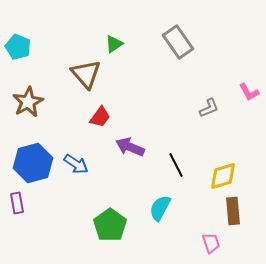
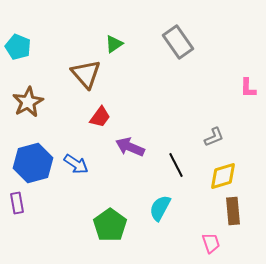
pink L-shape: moved 1 px left, 4 px up; rotated 30 degrees clockwise
gray L-shape: moved 5 px right, 29 px down
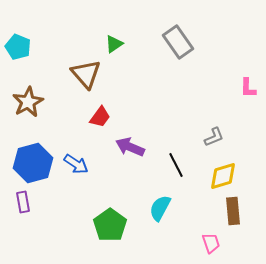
purple rectangle: moved 6 px right, 1 px up
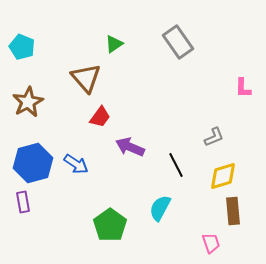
cyan pentagon: moved 4 px right
brown triangle: moved 4 px down
pink L-shape: moved 5 px left
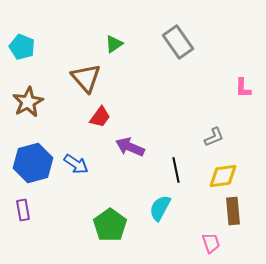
black line: moved 5 px down; rotated 15 degrees clockwise
yellow diamond: rotated 8 degrees clockwise
purple rectangle: moved 8 px down
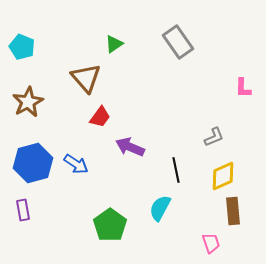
yellow diamond: rotated 16 degrees counterclockwise
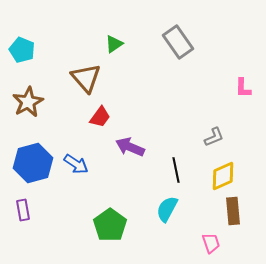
cyan pentagon: moved 3 px down
cyan semicircle: moved 7 px right, 1 px down
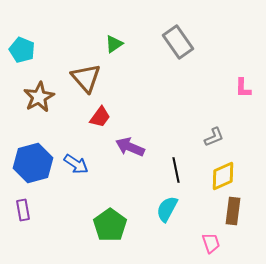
brown star: moved 11 px right, 5 px up
brown rectangle: rotated 12 degrees clockwise
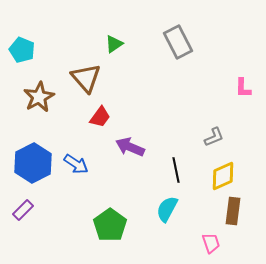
gray rectangle: rotated 8 degrees clockwise
blue hexagon: rotated 12 degrees counterclockwise
purple rectangle: rotated 55 degrees clockwise
